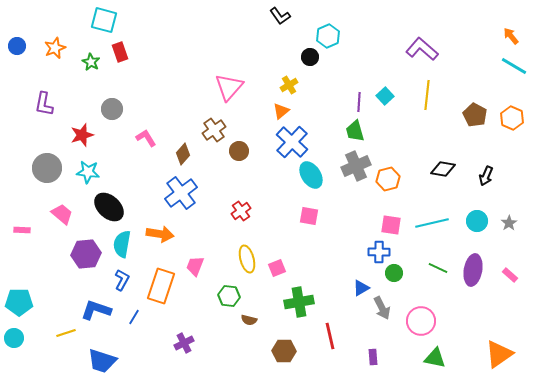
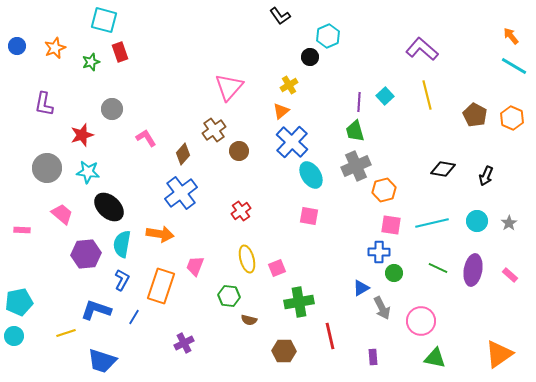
green star at (91, 62): rotated 24 degrees clockwise
yellow line at (427, 95): rotated 20 degrees counterclockwise
orange hexagon at (388, 179): moved 4 px left, 11 px down
cyan pentagon at (19, 302): rotated 12 degrees counterclockwise
cyan circle at (14, 338): moved 2 px up
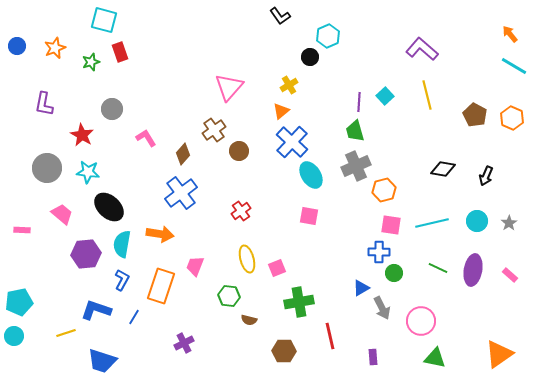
orange arrow at (511, 36): moved 1 px left, 2 px up
red star at (82, 135): rotated 25 degrees counterclockwise
